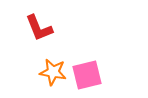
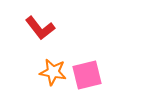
red L-shape: moved 1 px right; rotated 16 degrees counterclockwise
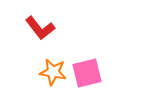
pink square: moved 2 px up
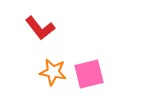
pink square: moved 2 px right, 1 px down
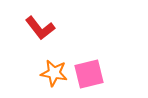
orange star: moved 1 px right, 1 px down
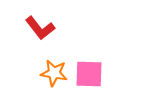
pink square: rotated 16 degrees clockwise
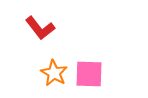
orange star: rotated 20 degrees clockwise
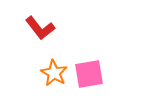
pink square: rotated 12 degrees counterclockwise
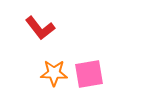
orange star: rotated 28 degrees counterclockwise
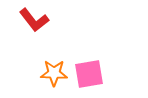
red L-shape: moved 6 px left, 8 px up
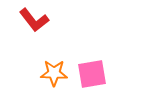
pink square: moved 3 px right
